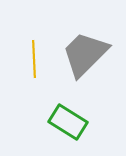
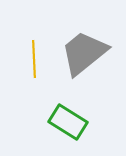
gray trapezoid: moved 1 px left, 1 px up; rotated 6 degrees clockwise
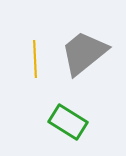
yellow line: moved 1 px right
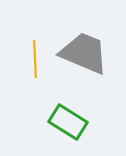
gray trapezoid: rotated 62 degrees clockwise
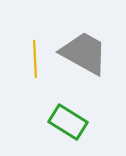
gray trapezoid: rotated 6 degrees clockwise
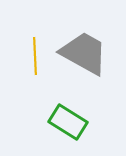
yellow line: moved 3 px up
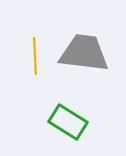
gray trapezoid: rotated 22 degrees counterclockwise
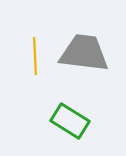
green rectangle: moved 2 px right, 1 px up
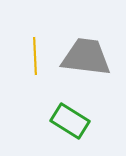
gray trapezoid: moved 2 px right, 4 px down
